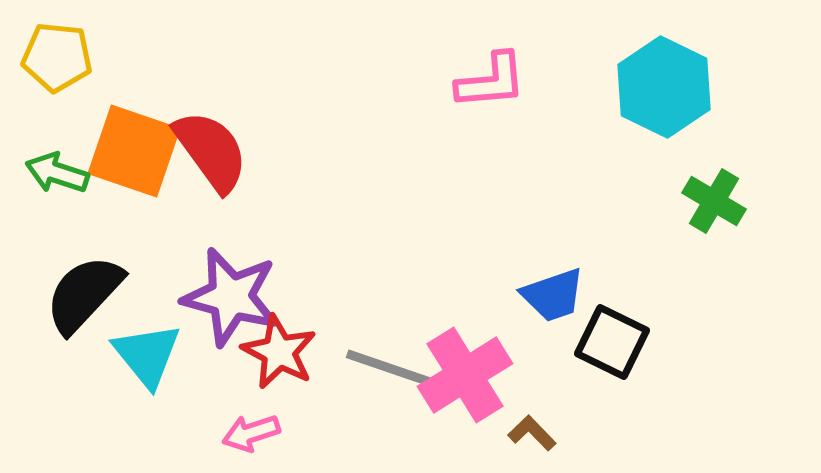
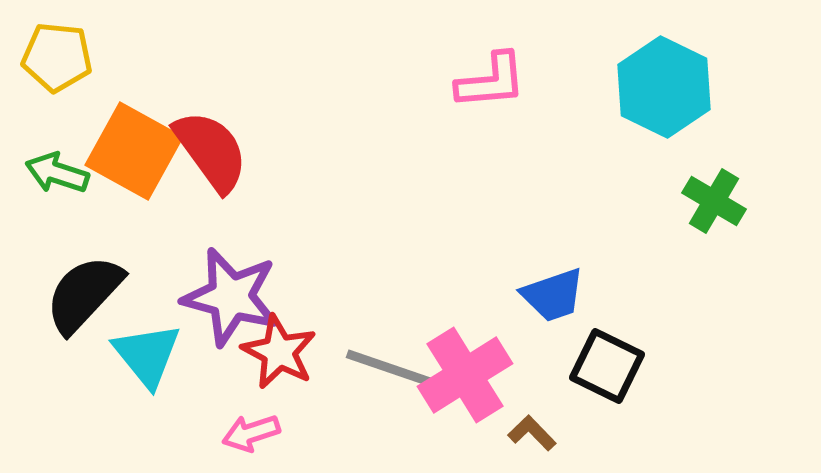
orange square: rotated 10 degrees clockwise
black square: moved 5 px left, 24 px down
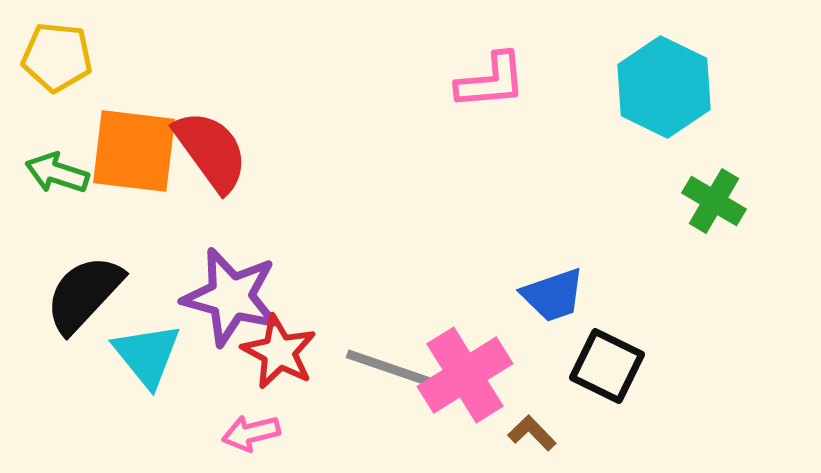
orange square: rotated 22 degrees counterclockwise
pink arrow: rotated 4 degrees clockwise
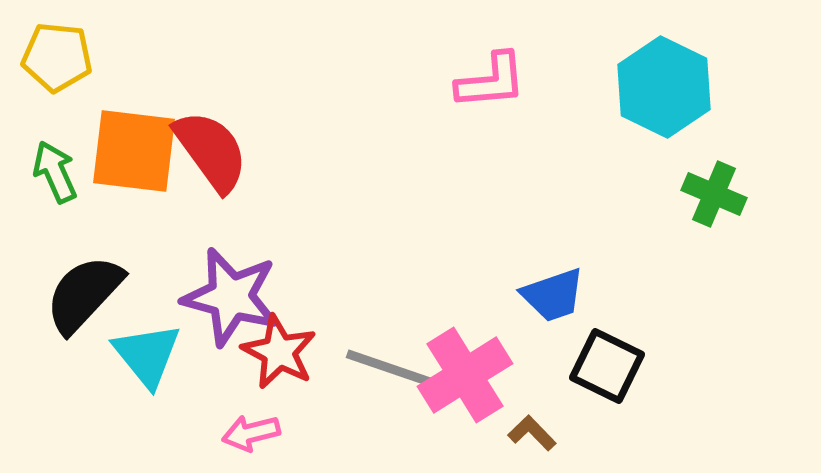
green arrow: moved 2 px left, 1 px up; rotated 48 degrees clockwise
green cross: moved 7 px up; rotated 8 degrees counterclockwise
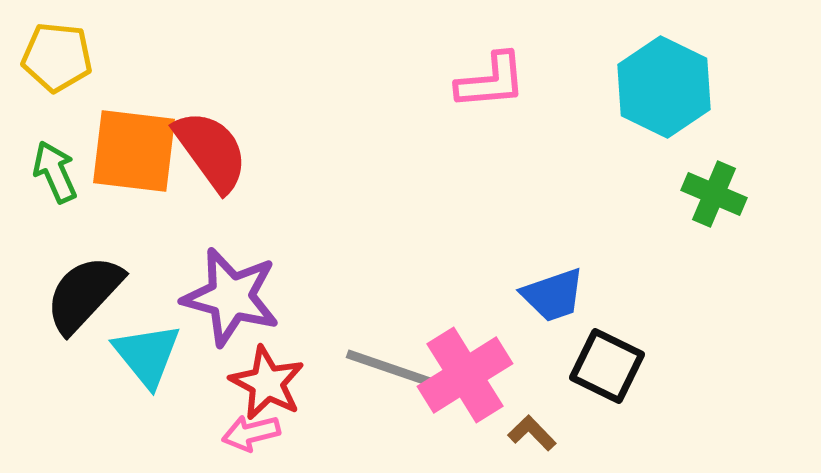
red star: moved 12 px left, 31 px down
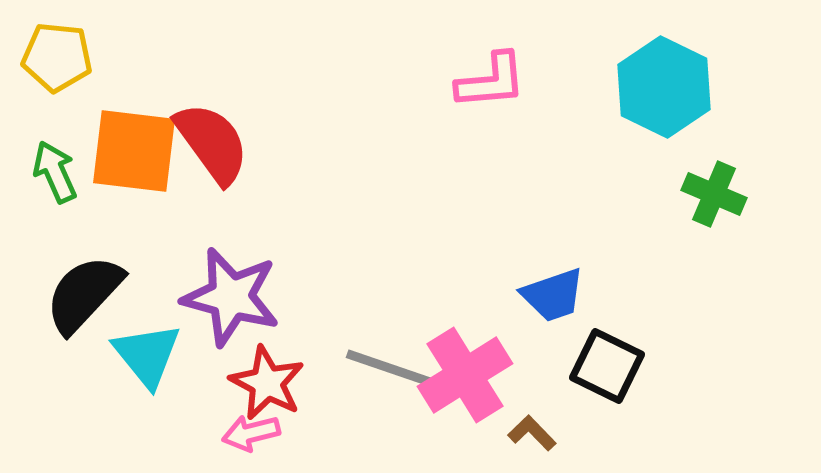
red semicircle: moved 1 px right, 8 px up
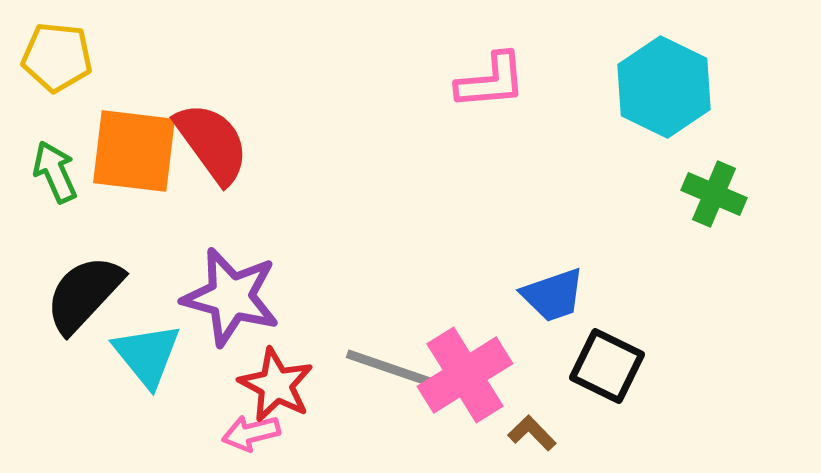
red star: moved 9 px right, 2 px down
